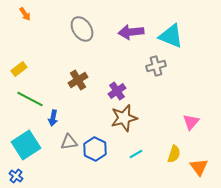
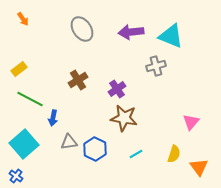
orange arrow: moved 2 px left, 5 px down
purple cross: moved 2 px up
brown star: rotated 24 degrees clockwise
cyan square: moved 2 px left, 1 px up; rotated 8 degrees counterclockwise
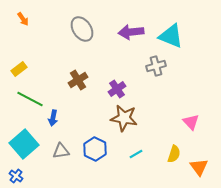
pink triangle: rotated 24 degrees counterclockwise
gray triangle: moved 8 px left, 9 px down
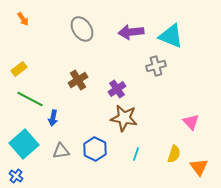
cyan line: rotated 40 degrees counterclockwise
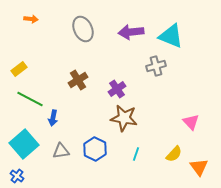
orange arrow: moved 8 px right; rotated 48 degrees counterclockwise
gray ellipse: moved 1 px right; rotated 10 degrees clockwise
yellow semicircle: rotated 24 degrees clockwise
blue cross: moved 1 px right
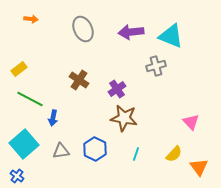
brown cross: moved 1 px right; rotated 24 degrees counterclockwise
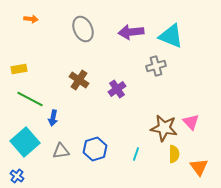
yellow rectangle: rotated 28 degrees clockwise
brown star: moved 40 px right, 10 px down
cyan square: moved 1 px right, 2 px up
blue hexagon: rotated 15 degrees clockwise
yellow semicircle: rotated 42 degrees counterclockwise
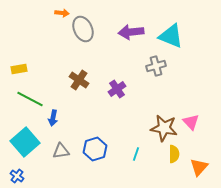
orange arrow: moved 31 px right, 6 px up
orange triangle: rotated 18 degrees clockwise
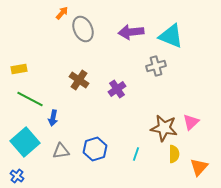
orange arrow: rotated 56 degrees counterclockwise
pink triangle: rotated 30 degrees clockwise
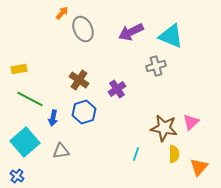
purple arrow: rotated 20 degrees counterclockwise
blue hexagon: moved 11 px left, 37 px up
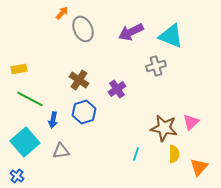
blue arrow: moved 2 px down
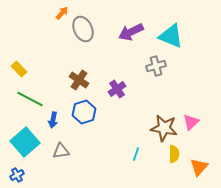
yellow rectangle: rotated 56 degrees clockwise
blue cross: moved 1 px up; rotated 24 degrees clockwise
